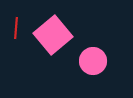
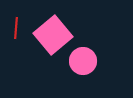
pink circle: moved 10 px left
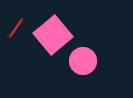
red line: rotated 30 degrees clockwise
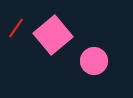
pink circle: moved 11 px right
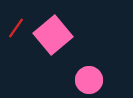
pink circle: moved 5 px left, 19 px down
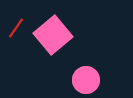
pink circle: moved 3 px left
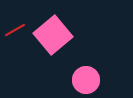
red line: moved 1 px left, 2 px down; rotated 25 degrees clockwise
